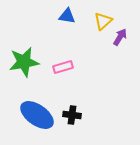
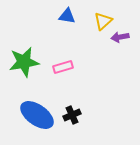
purple arrow: rotated 132 degrees counterclockwise
black cross: rotated 30 degrees counterclockwise
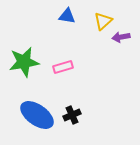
purple arrow: moved 1 px right
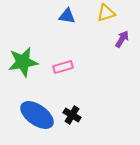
yellow triangle: moved 3 px right, 8 px up; rotated 24 degrees clockwise
purple arrow: moved 1 px right, 2 px down; rotated 132 degrees clockwise
green star: moved 1 px left
black cross: rotated 36 degrees counterclockwise
